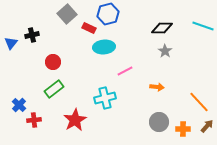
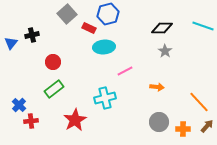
red cross: moved 3 px left, 1 px down
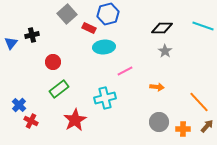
green rectangle: moved 5 px right
red cross: rotated 32 degrees clockwise
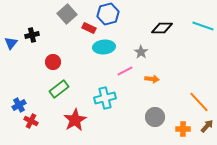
gray star: moved 24 px left, 1 px down
orange arrow: moved 5 px left, 8 px up
blue cross: rotated 16 degrees clockwise
gray circle: moved 4 px left, 5 px up
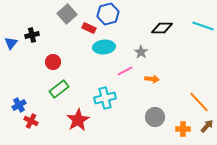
red star: moved 3 px right
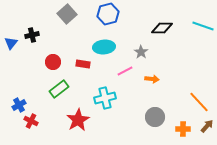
red rectangle: moved 6 px left, 36 px down; rotated 16 degrees counterclockwise
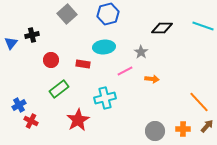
red circle: moved 2 px left, 2 px up
gray circle: moved 14 px down
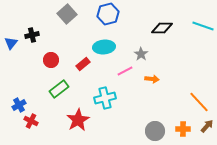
gray star: moved 2 px down
red rectangle: rotated 48 degrees counterclockwise
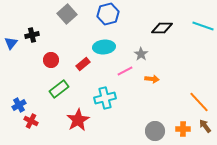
brown arrow: moved 2 px left; rotated 80 degrees counterclockwise
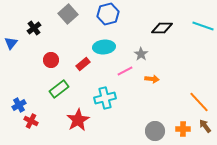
gray square: moved 1 px right
black cross: moved 2 px right, 7 px up; rotated 24 degrees counterclockwise
